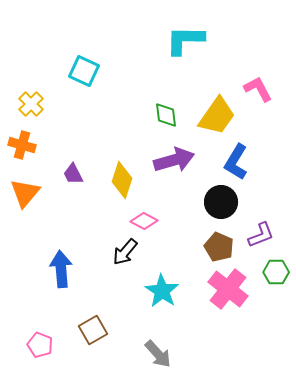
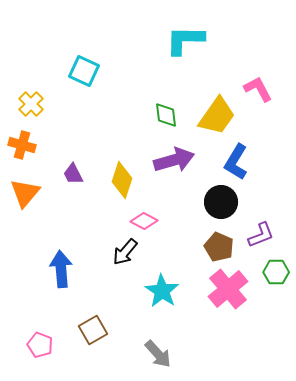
pink cross: rotated 12 degrees clockwise
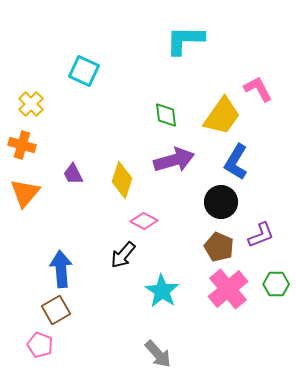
yellow trapezoid: moved 5 px right
black arrow: moved 2 px left, 3 px down
green hexagon: moved 12 px down
brown square: moved 37 px left, 20 px up
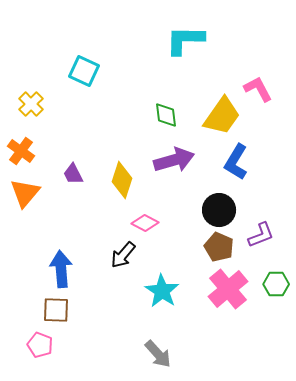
orange cross: moved 1 px left, 6 px down; rotated 20 degrees clockwise
black circle: moved 2 px left, 8 px down
pink diamond: moved 1 px right, 2 px down
brown square: rotated 32 degrees clockwise
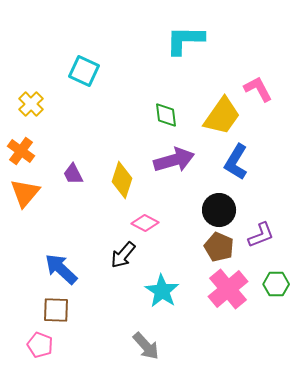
blue arrow: rotated 42 degrees counterclockwise
gray arrow: moved 12 px left, 8 px up
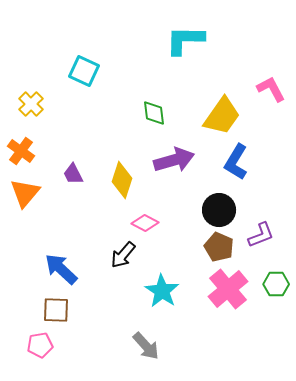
pink L-shape: moved 13 px right
green diamond: moved 12 px left, 2 px up
pink pentagon: rotated 30 degrees counterclockwise
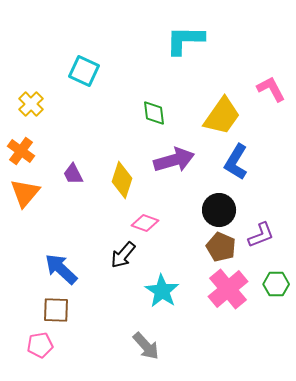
pink diamond: rotated 8 degrees counterclockwise
brown pentagon: moved 2 px right
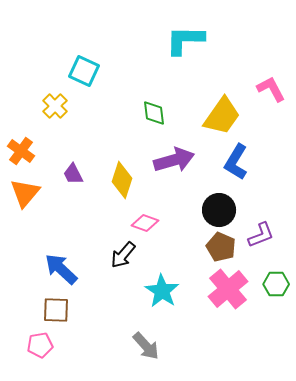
yellow cross: moved 24 px right, 2 px down
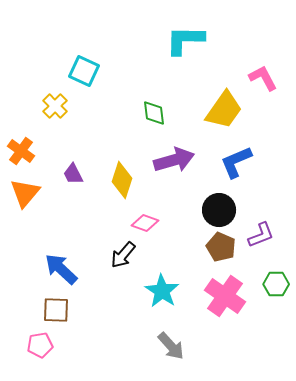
pink L-shape: moved 8 px left, 11 px up
yellow trapezoid: moved 2 px right, 6 px up
blue L-shape: rotated 36 degrees clockwise
pink cross: moved 3 px left, 7 px down; rotated 15 degrees counterclockwise
gray arrow: moved 25 px right
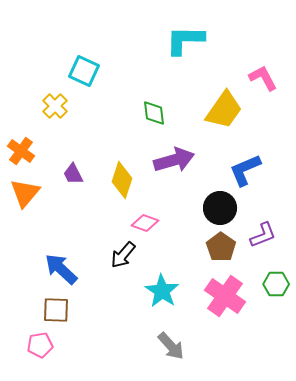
blue L-shape: moved 9 px right, 8 px down
black circle: moved 1 px right, 2 px up
purple L-shape: moved 2 px right
brown pentagon: rotated 12 degrees clockwise
